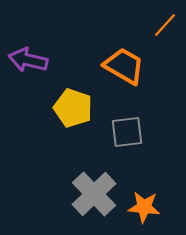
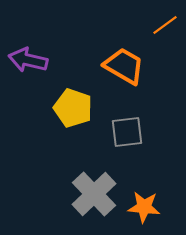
orange line: rotated 12 degrees clockwise
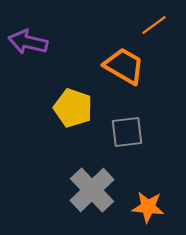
orange line: moved 11 px left
purple arrow: moved 18 px up
gray cross: moved 2 px left, 4 px up
orange star: moved 4 px right
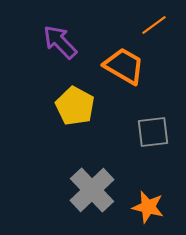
purple arrow: moved 32 px right; rotated 33 degrees clockwise
yellow pentagon: moved 2 px right, 2 px up; rotated 9 degrees clockwise
gray square: moved 26 px right
orange star: rotated 8 degrees clockwise
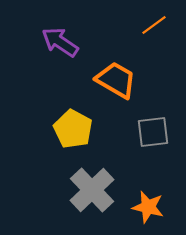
purple arrow: rotated 12 degrees counterclockwise
orange trapezoid: moved 8 px left, 14 px down
yellow pentagon: moved 2 px left, 23 px down
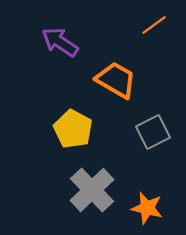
gray square: rotated 20 degrees counterclockwise
orange star: moved 1 px left, 1 px down
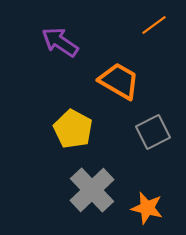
orange trapezoid: moved 3 px right, 1 px down
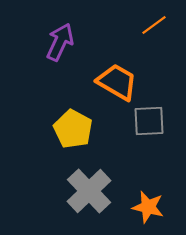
purple arrow: rotated 81 degrees clockwise
orange trapezoid: moved 2 px left, 1 px down
gray square: moved 4 px left, 11 px up; rotated 24 degrees clockwise
gray cross: moved 3 px left, 1 px down
orange star: moved 1 px right, 1 px up
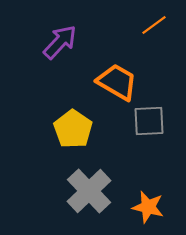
purple arrow: rotated 18 degrees clockwise
yellow pentagon: rotated 6 degrees clockwise
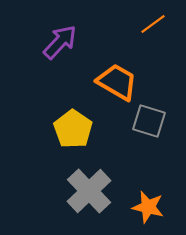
orange line: moved 1 px left, 1 px up
gray square: rotated 20 degrees clockwise
